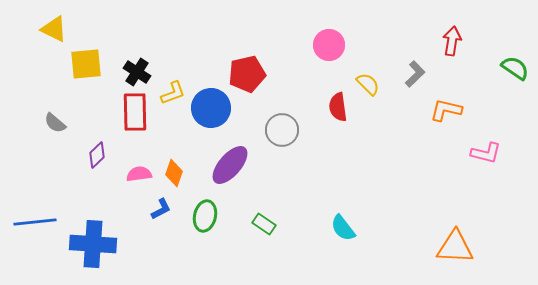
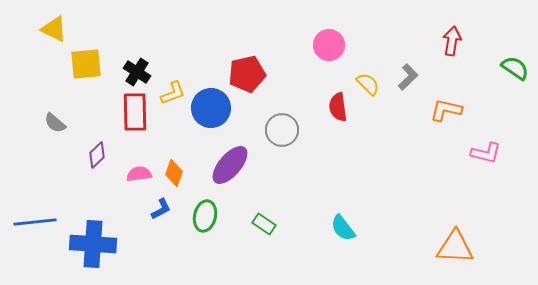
gray L-shape: moved 7 px left, 3 px down
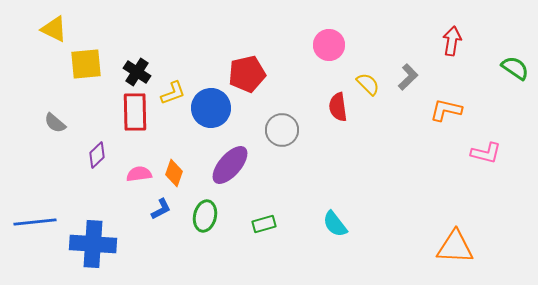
green rectangle: rotated 50 degrees counterclockwise
cyan semicircle: moved 8 px left, 4 px up
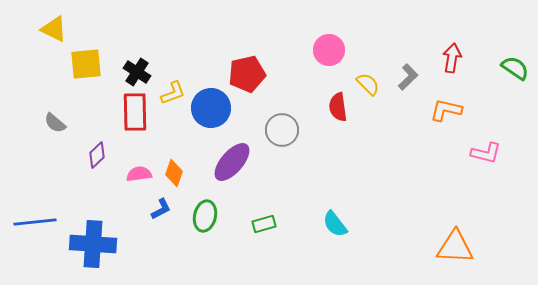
red arrow: moved 17 px down
pink circle: moved 5 px down
purple ellipse: moved 2 px right, 3 px up
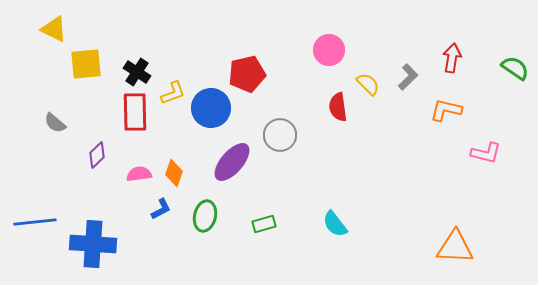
gray circle: moved 2 px left, 5 px down
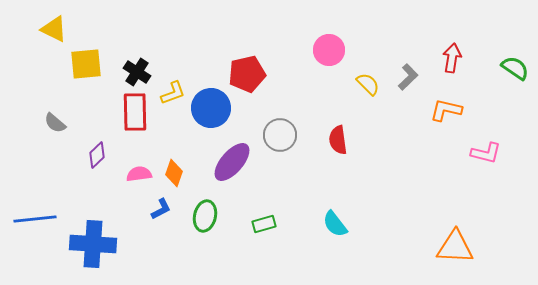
red semicircle: moved 33 px down
blue line: moved 3 px up
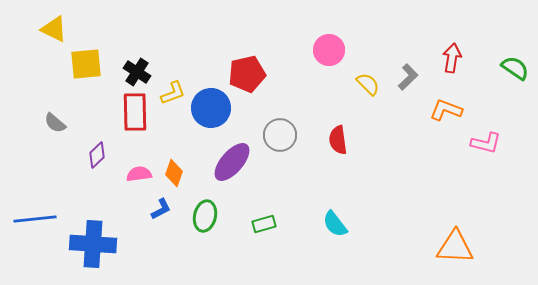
orange L-shape: rotated 8 degrees clockwise
pink L-shape: moved 10 px up
